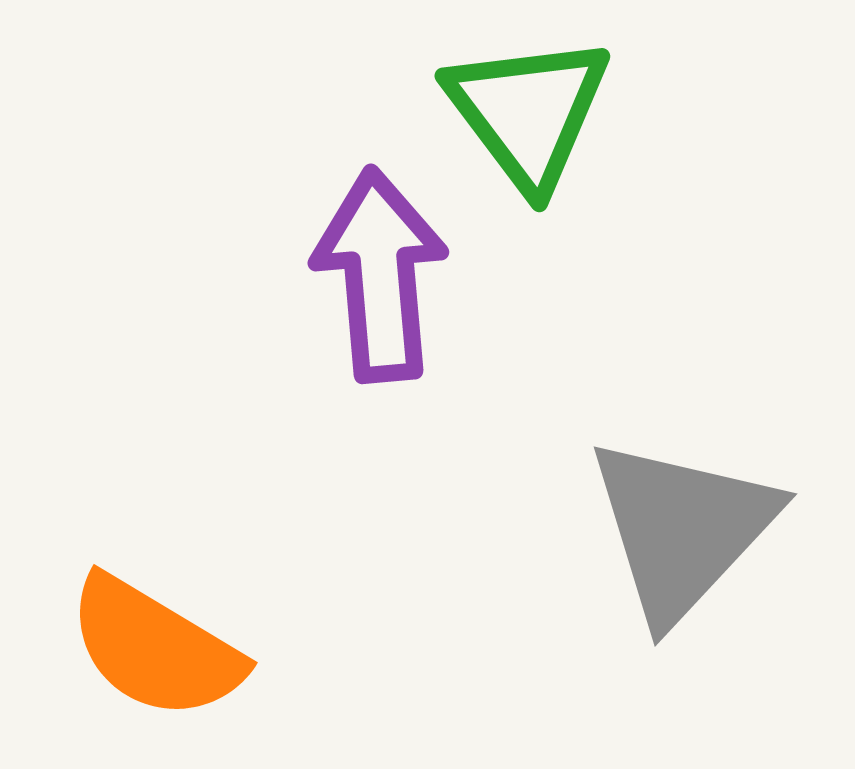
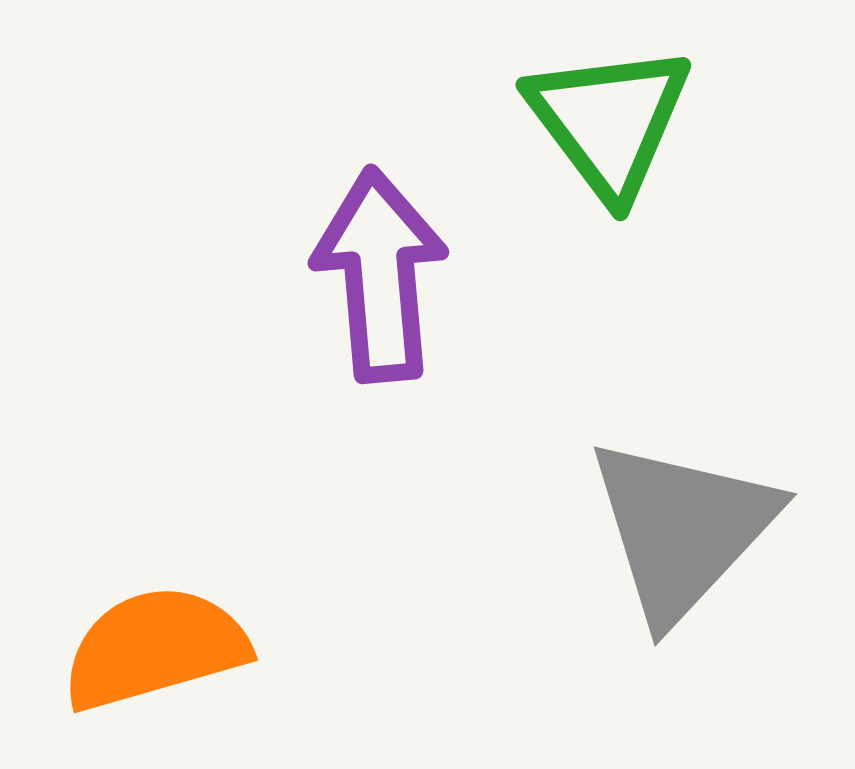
green triangle: moved 81 px right, 9 px down
orange semicircle: rotated 133 degrees clockwise
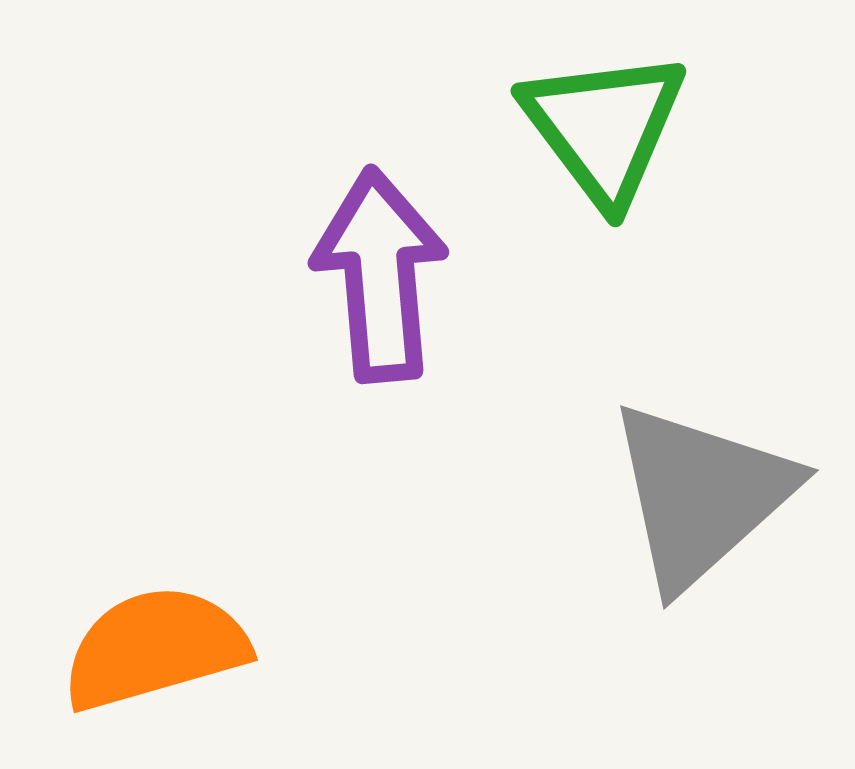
green triangle: moved 5 px left, 6 px down
gray triangle: moved 19 px right, 34 px up; rotated 5 degrees clockwise
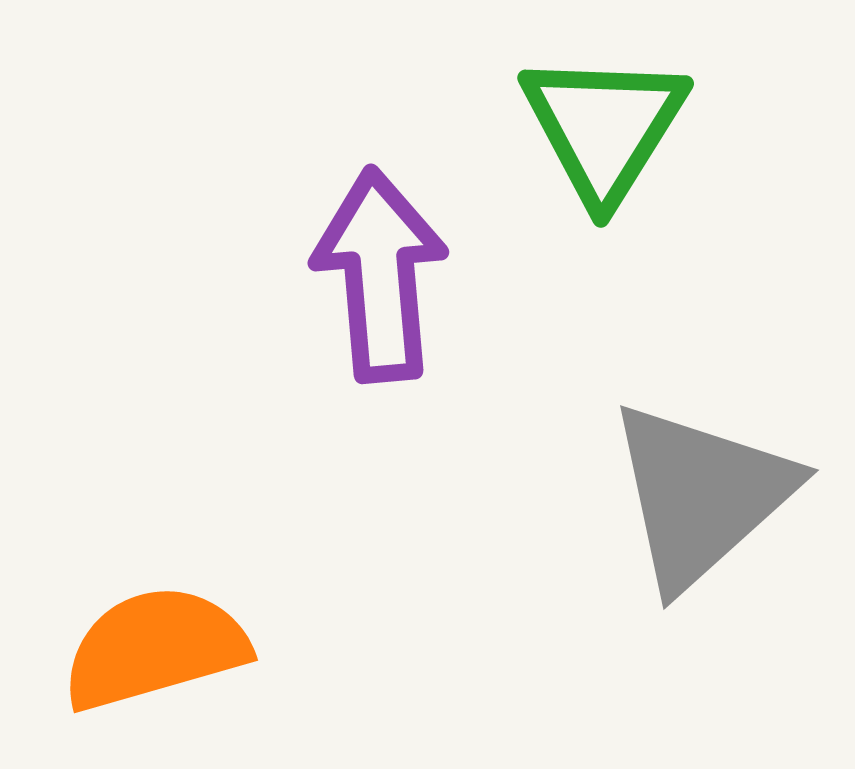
green triangle: rotated 9 degrees clockwise
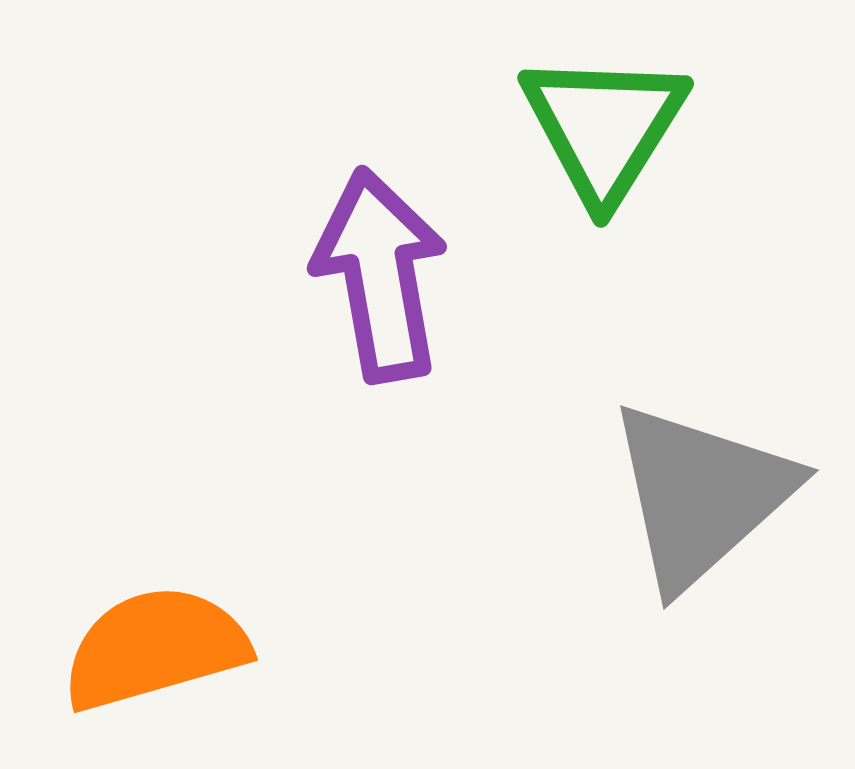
purple arrow: rotated 5 degrees counterclockwise
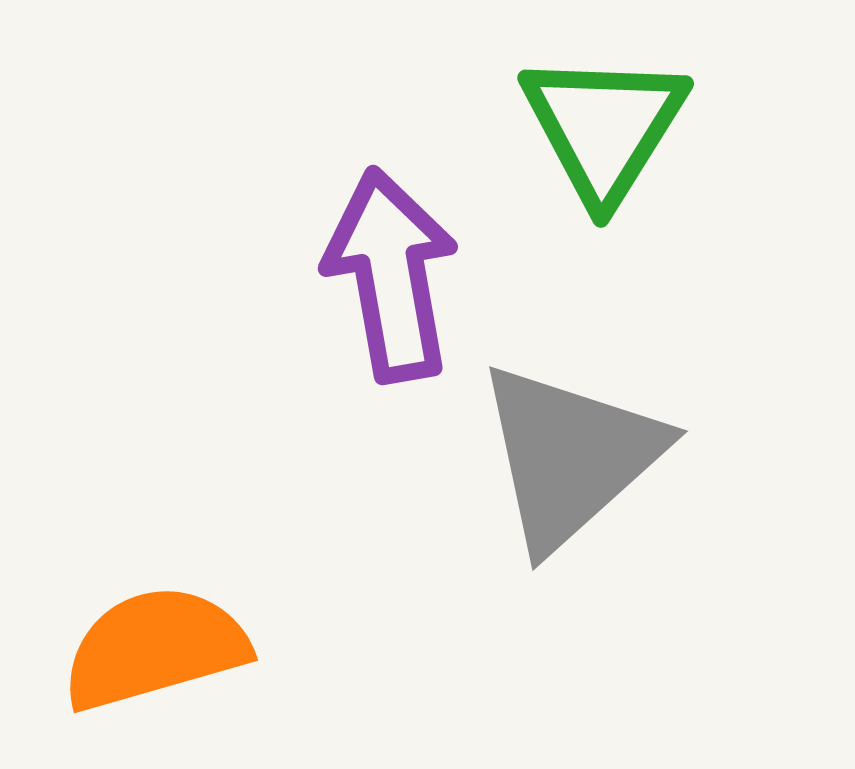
purple arrow: moved 11 px right
gray triangle: moved 131 px left, 39 px up
